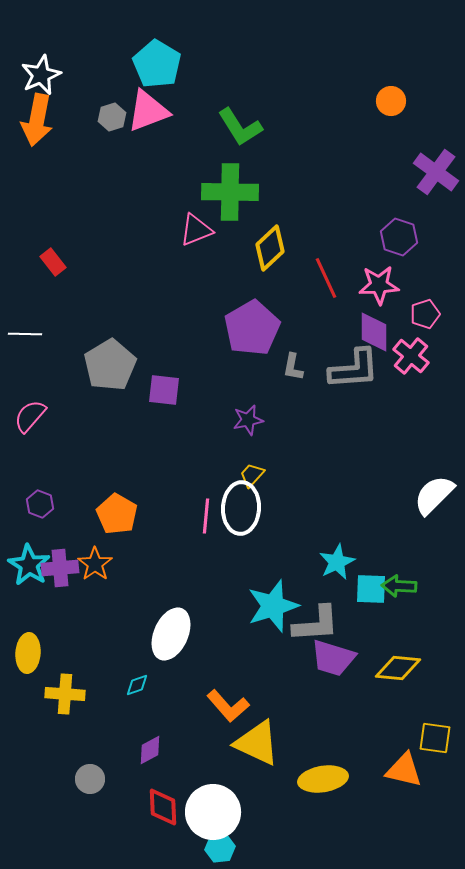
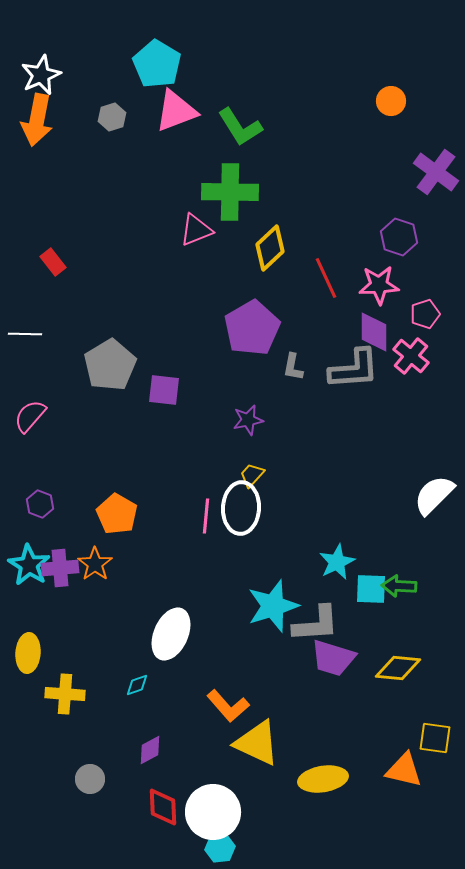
pink triangle at (148, 111): moved 28 px right
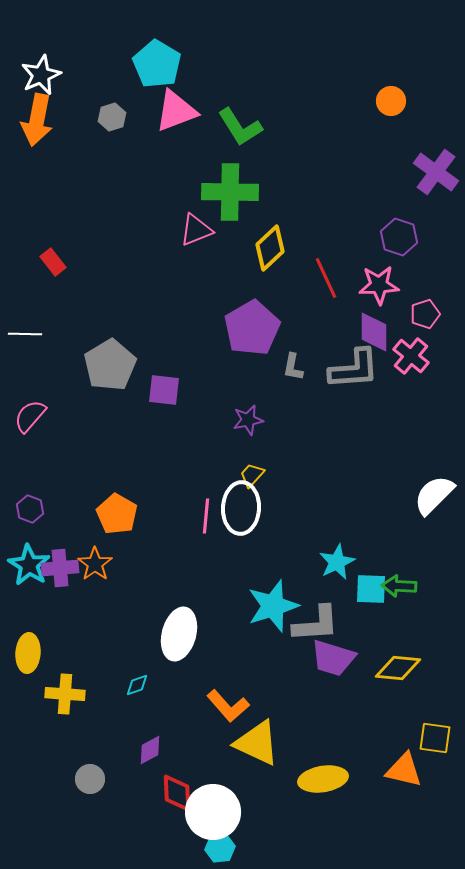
purple hexagon at (40, 504): moved 10 px left, 5 px down
white ellipse at (171, 634): moved 8 px right; rotated 9 degrees counterclockwise
red diamond at (163, 807): moved 14 px right, 14 px up
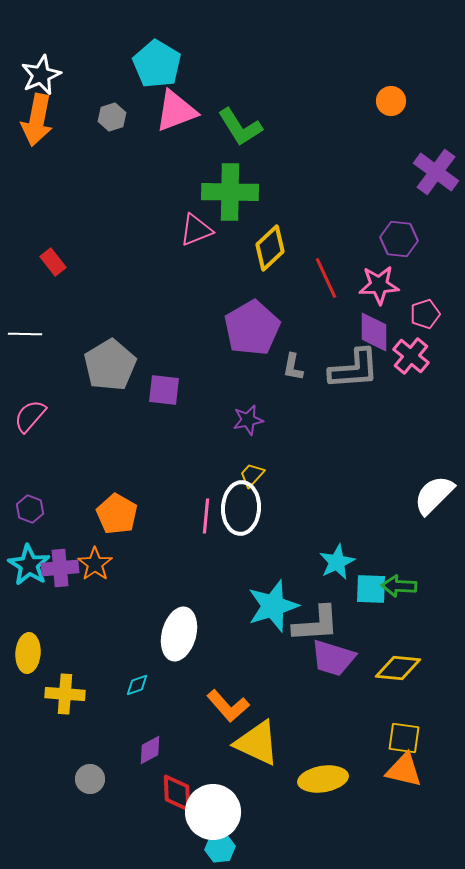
purple hexagon at (399, 237): moved 2 px down; rotated 12 degrees counterclockwise
yellow square at (435, 738): moved 31 px left
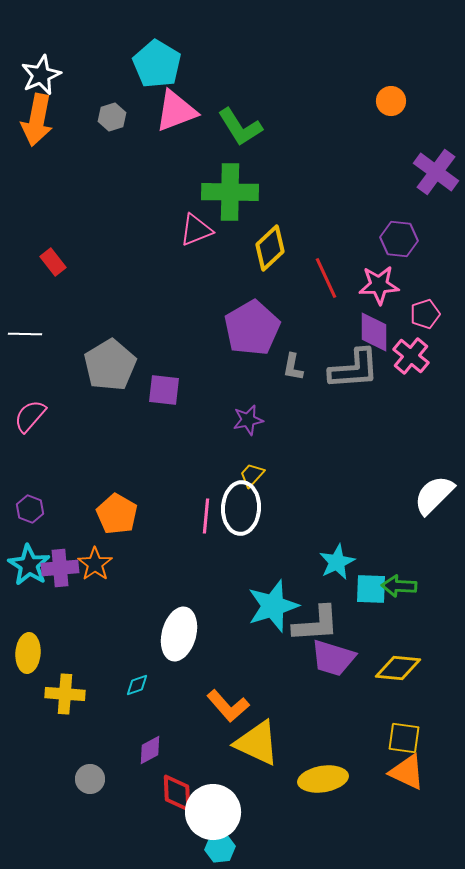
orange triangle at (404, 770): moved 3 px right, 2 px down; rotated 12 degrees clockwise
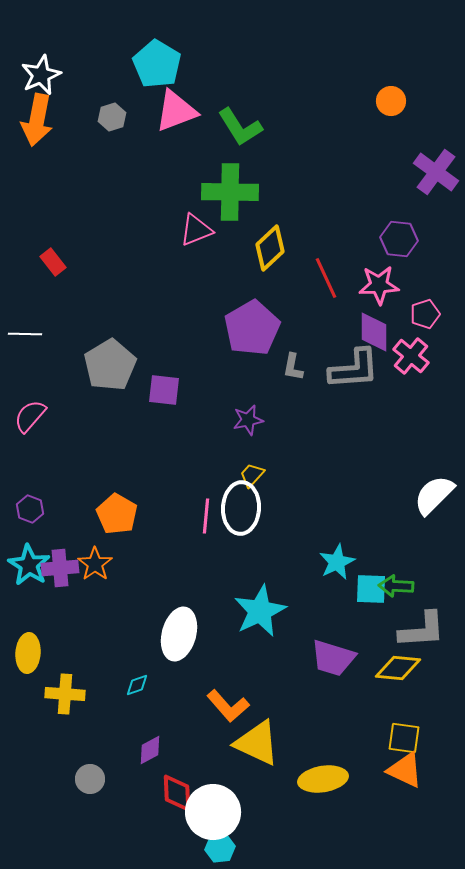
green arrow at (399, 586): moved 3 px left
cyan star at (273, 606): moved 13 px left, 5 px down; rotated 8 degrees counterclockwise
gray L-shape at (316, 624): moved 106 px right, 6 px down
orange triangle at (407, 772): moved 2 px left, 2 px up
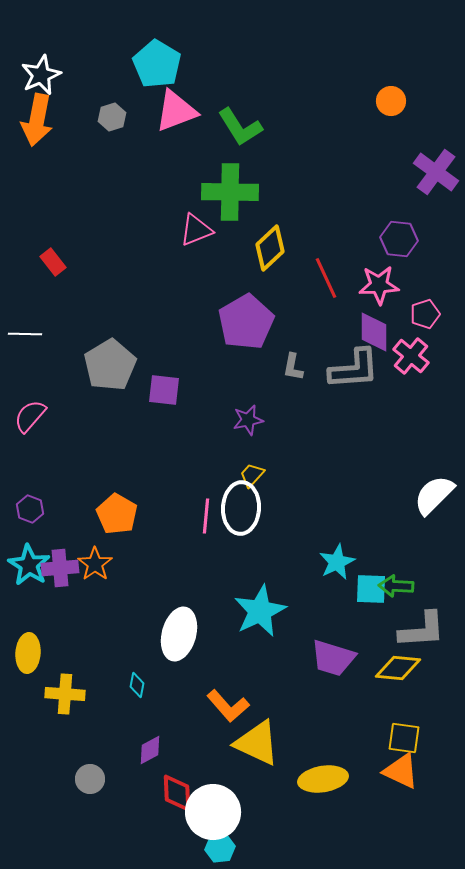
purple pentagon at (252, 328): moved 6 px left, 6 px up
cyan diamond at (137, 685): rotated 60 degrees counterclockwise
orange triangle at (405, 770): moved 4 px left, 1 px down
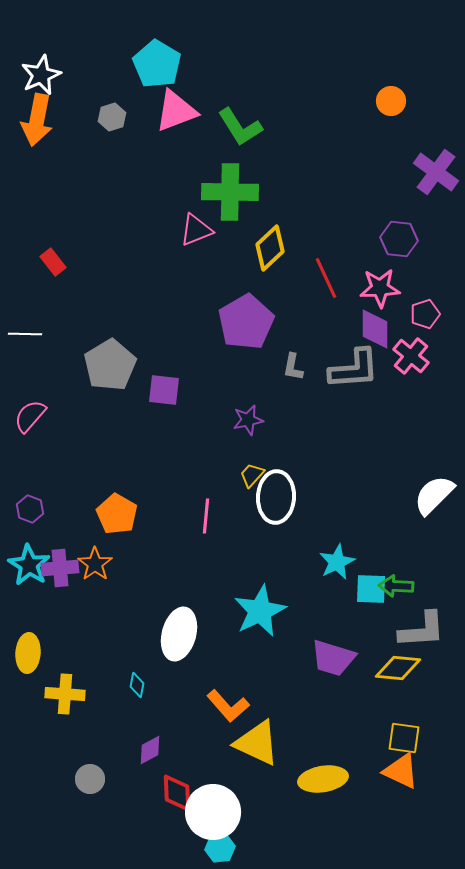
pink star at (379, 285): moved 1 px right, 3 px down
purple diamond at (374, 332): moved 1 px right, 3 px up
white ellipse at (241, 508): moved 35 px right, 11 px up
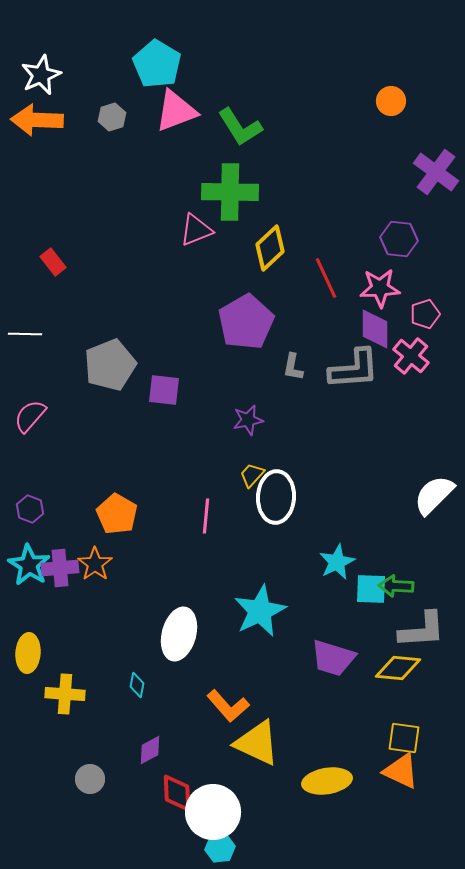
orange arrow at (37, 120): rotated 81 degrees clockwise
gray pentagon at (110, 365): rotated 9 degrees clockwise
yellow ellipse at (323, 779): moved 4 px right, 2 px down
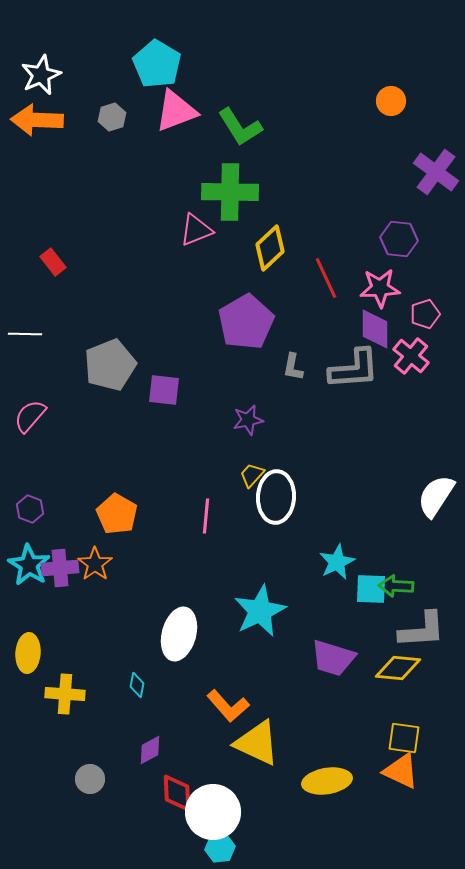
white semicircle at (434, 495): moved 2 px right, 1 px down; rotated 12 degrees counterclockwise
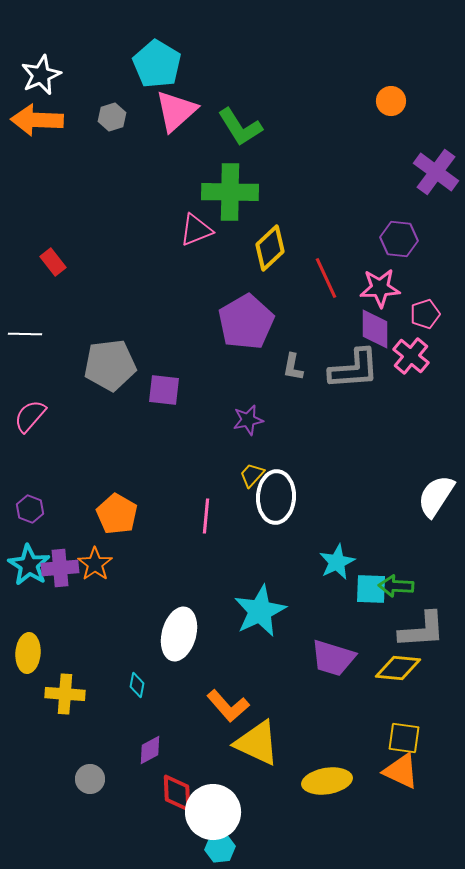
pink triangle at (176, 111): rotated 21 degrees counterclockwise
gray pentagon at (110, 365): rotated 15 degrees clockwise
